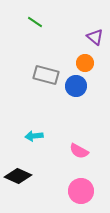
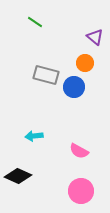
blue circle: moved 2 px left, 1 px down
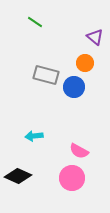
pink circle: moved 9 px left, 13 px up
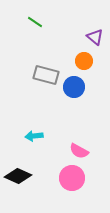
orange circle: moved 1 px left, 2 px up
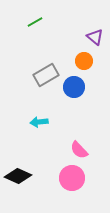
green line: rotated 63 degrees counterclockwise
gray rectangle: rotated 45 degrees counterclockwise
cyan arrow: moved 5 px right, 14 px up
pink semicircle: moved 1 px up; rotated 18 degrees clockwise
